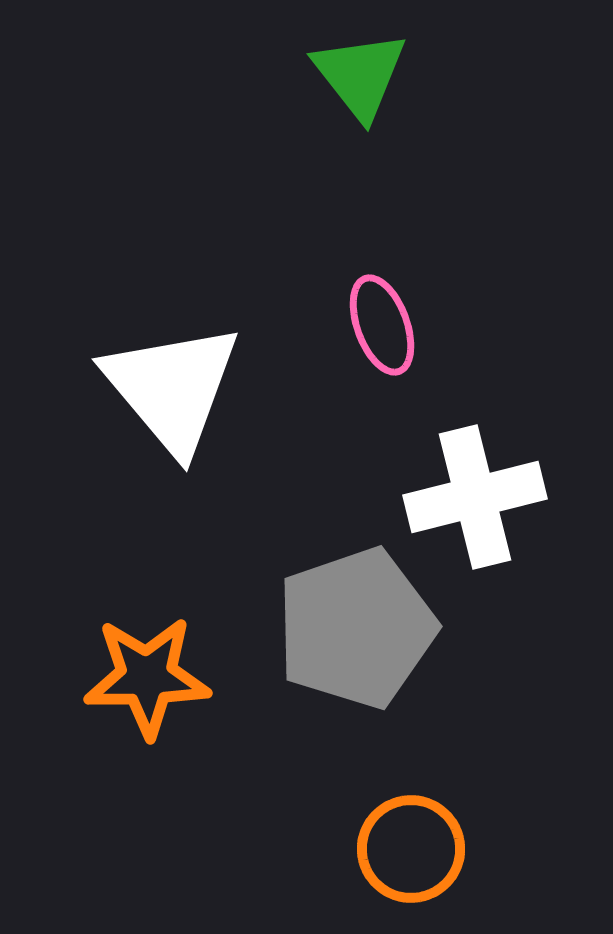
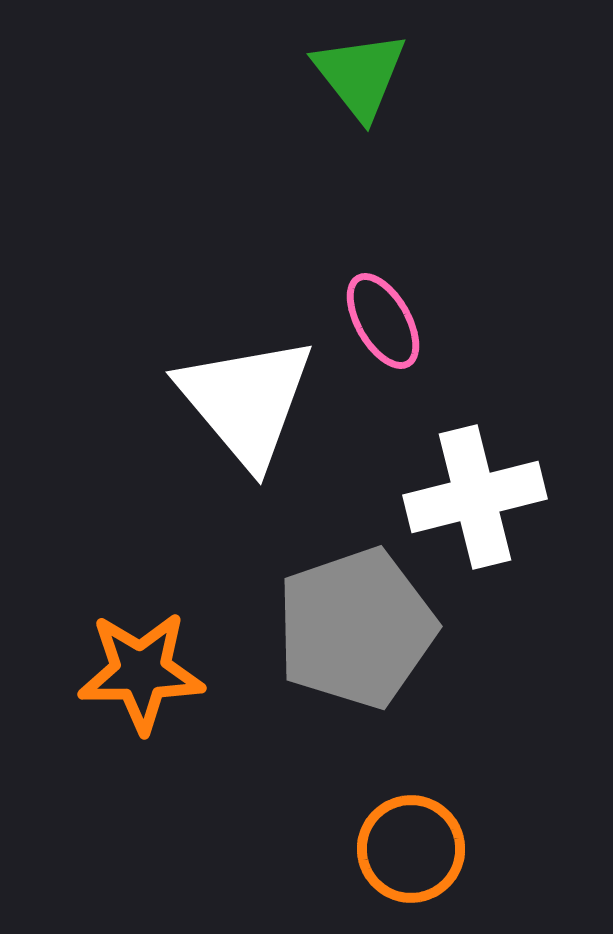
pink ellipse: moved 1 px right, 4 px up; rotated 10 degrees counterclockwise
white triangle: moved 74 px right, 13 px down
orange star: moved 6 px left, 5 px up
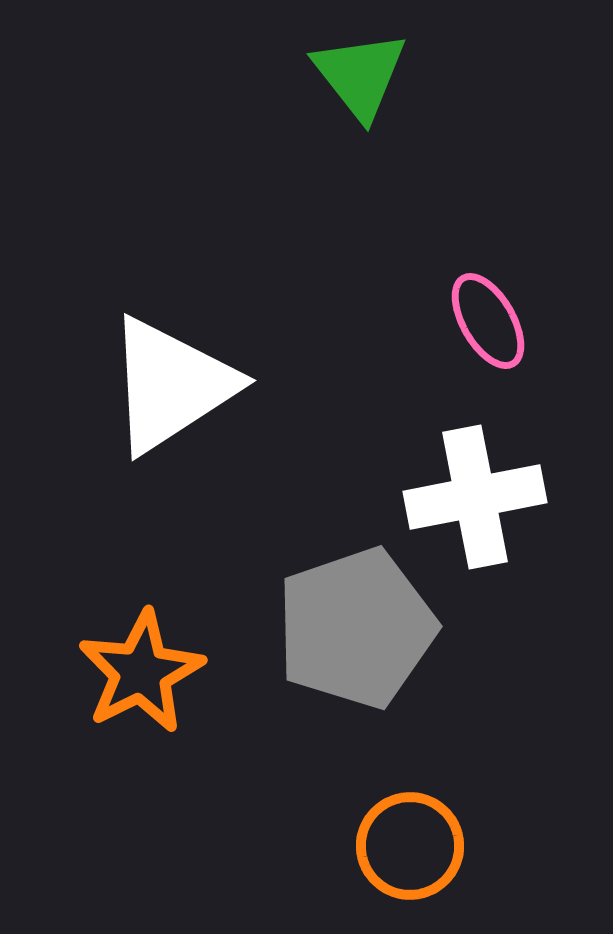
pink ellipse: moved 105 px right
white triangle: moved 75 px left, 16 px up; rotated 37 degrees clockwise
white cross: rotated 3 degrees clockwise
orange star: rotated 26 degrees counterclockwise
orange circle: moved 1 px left, 3 px up
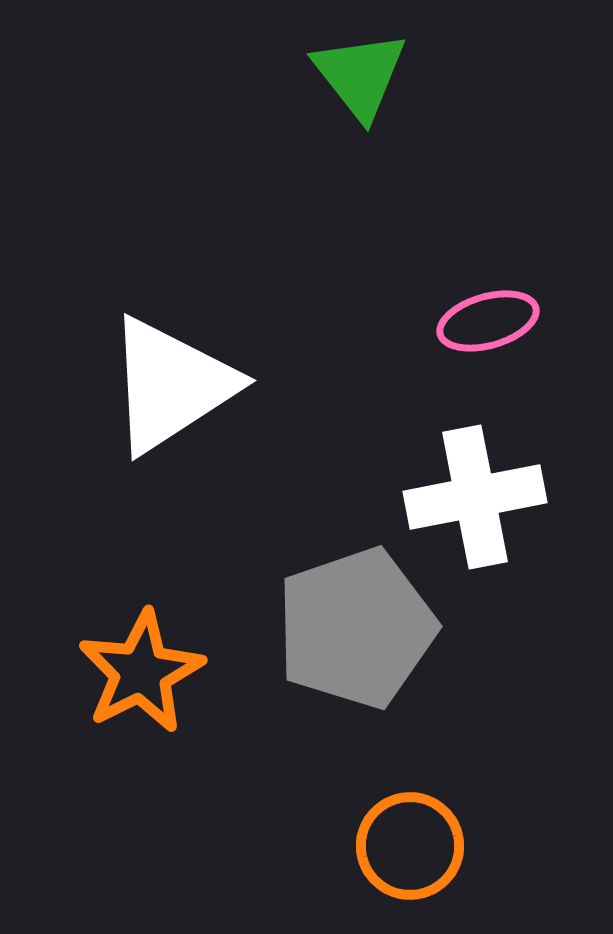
pink ellipse: rotated 76 degrees counterclockwise
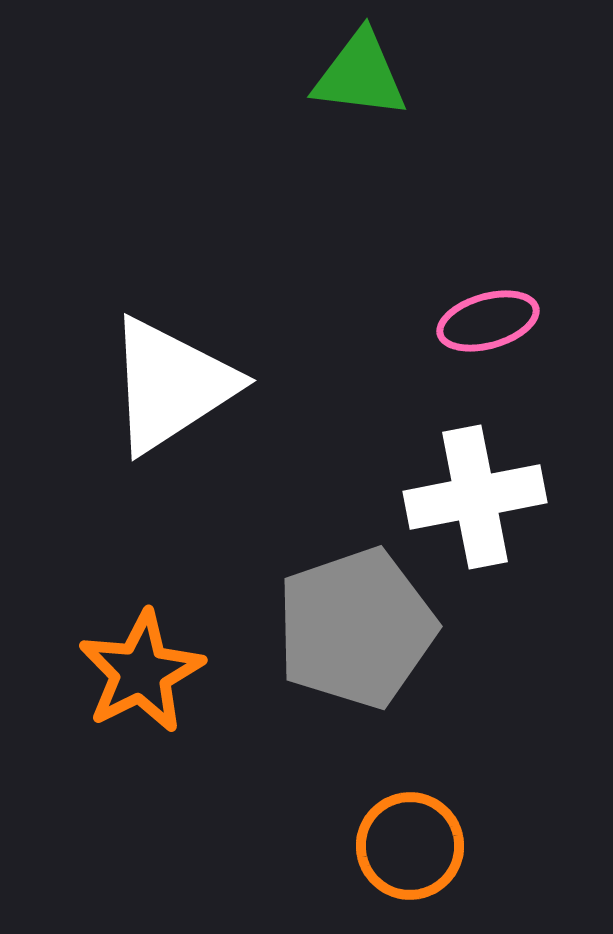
green triangle: rotated 45 degrees counterclockwise
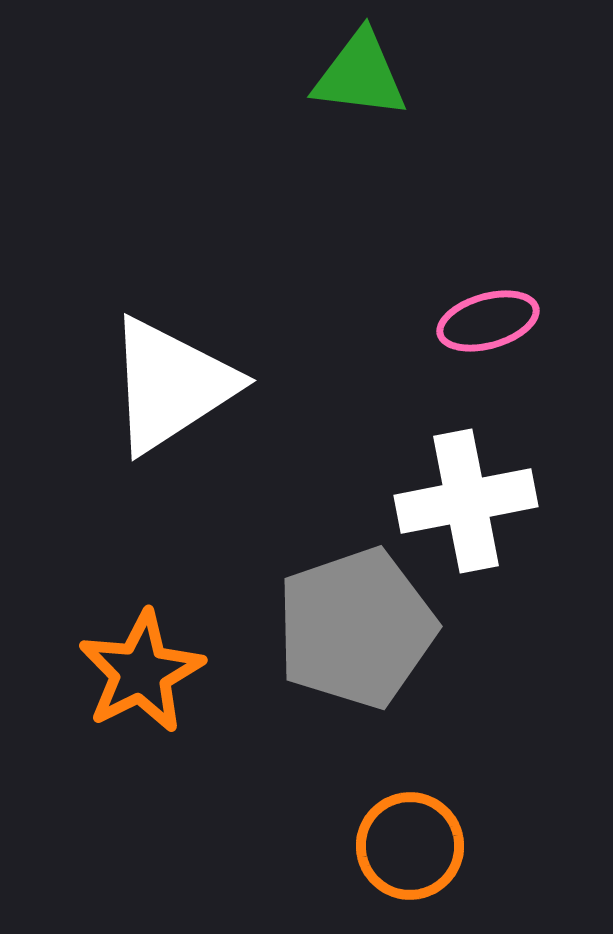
white cross: moved 9 px left, 4 px down
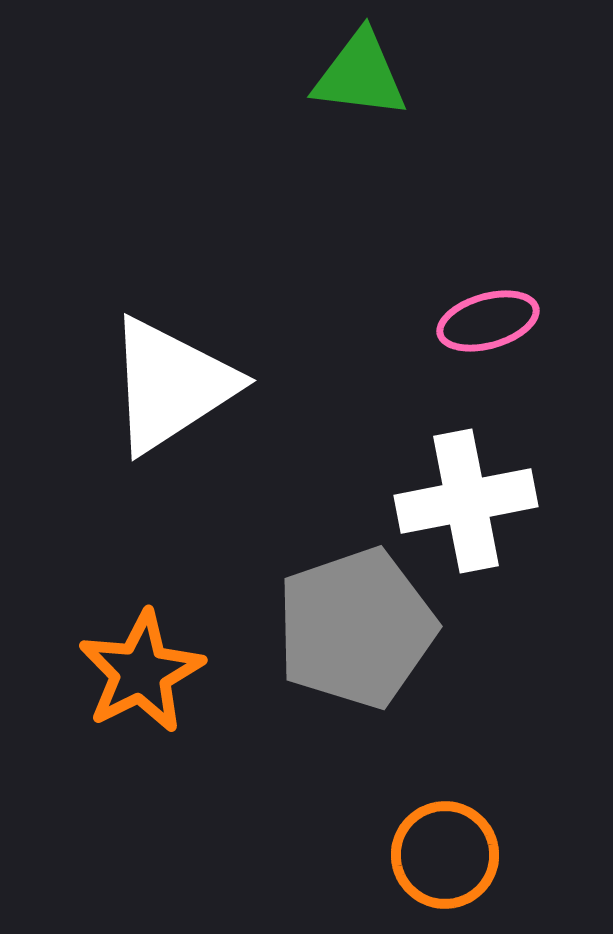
orange circle: moved 35 px right, 9 px down
